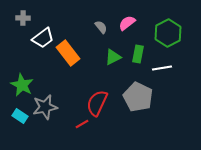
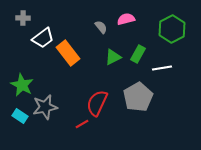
pink semicircle: moved 1 px left, 4 px up; rotated 24 degrees clockwise
green hexagon: moved 4 px right, 4 px up
green rectangle: rotated 18 degrees clockwise
gray pentagon: rotated 16 degrees clockwise
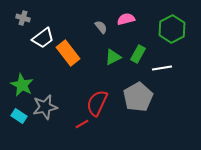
gray cross: rotated 16 degrees clockwise
cyan rectangle: moved 1 px left
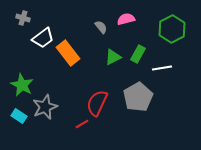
gray star: rotated 10 degrees counterclockwise
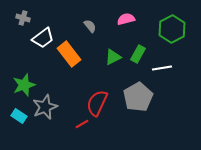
gray semicircle: moved 11 px left, 1 px up
orange rectangle: moved 1 px right, 1 px down
green star: moved 2 px right; rotated 25 degrees clockwise
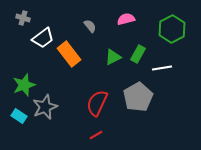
red line: moved 14 px right, 11 px down
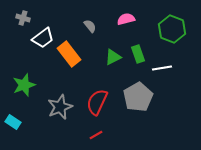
green hexagon: rotated 12 degrees counterclockwise
green rectangle: rotated 48 degrees counterclockwise
red semicircle: moved 1 px up
gray star: moved 15 px right
cyan rectangle: moved 6 px left, 6 px down
